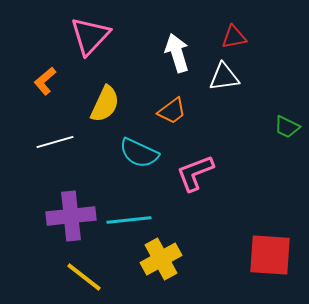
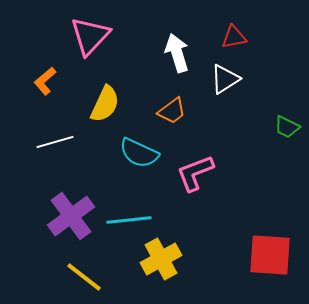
white triangle: moved 1 px right, 2 px down; rotated 24 degrees counterclockwise
purple cross: rotated 30 degrees counterclockwise
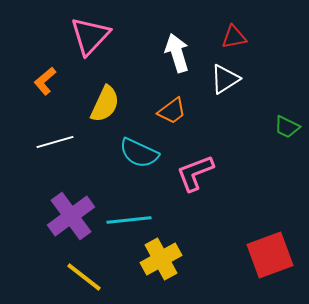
red square: rotated 24 degrees counterclockwise
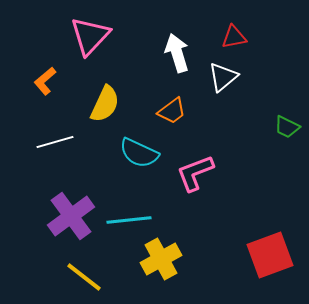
white triangle: moved 2 px left, 2 px up; rotated 8 degrees counterclockwise
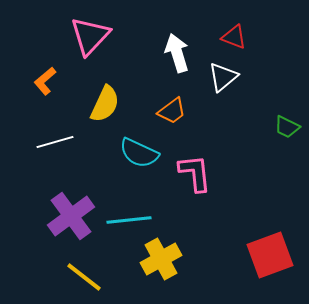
red triangle: rotated 32 degrees clockwise
pink L-shape: rotated 105 degrees clockwise
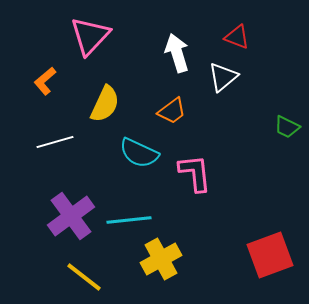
red triangle: moved 3 px right
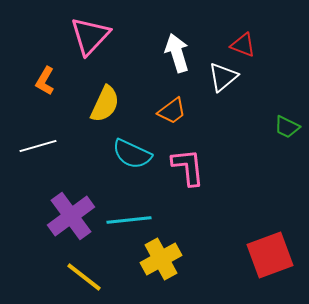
red triangle: moved 6 px right, 8 px down
orange L-shape: rotated 20 degrees counterclockwise
white line: moved 17 px left, 4 px down
cyan semicircle: moved 7 px left, 1 px down
pink L-shape: moved 7 px left, 6 px up
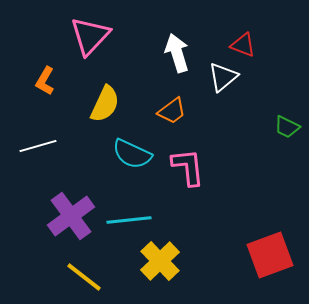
yellow cross: moved 1 px left, 2 px down; rotated 15 degrees counterclockwise
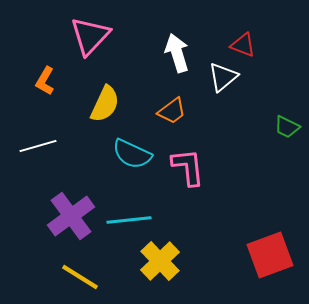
yellow line: moved 4 px left; rotated 6 degrees counterclockwise
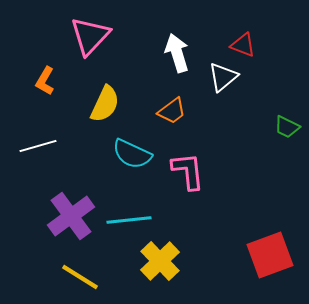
pink L-shape: moved 4 px down
